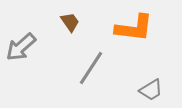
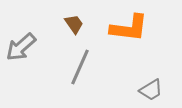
brown trapezoid: moved 4 px right, 2 px down
orange L-shape: moved 5 px left
gray line: moved 11 px left, 1 px up; rotated 9 degrees counterclockwise
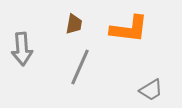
brown trapezoid: rotated 45 degrees clockwise
orange L-shape: moved 1 px down
gray arrow: moved 1 px right, 2 px down; rotated 52 degrees counterclockwise
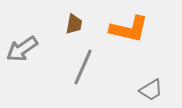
orange L-shape: rotated 6 degrees clockwise
gray arrow: rotated 60 degrees clockwise
gray line: moved 3 px right
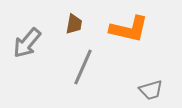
gray arrow: moved 5 px right, 6 px up; rotated 16 degrees counterclockwise
gray trapezoid: rotated 15 degrees clockwise
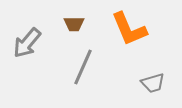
brown trapezoid: rotated 80 degrees clockwise
orange L-shape: rotated 54 degrees clockwise
gray trapezoid: moved 2 px right, 7 px up
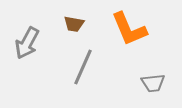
brown trapezoid: rotated 10 degrees clockwise
gray arrow: rotated 12 degrees counterclockwise
gray trapezoid: rotated 10 degrees clockwise
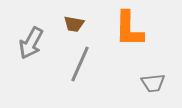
orange L-shape: rotated 24 degrees clockwise
gray arrow: moved 4 px right
gray line: moved 3 px left, 3 px up
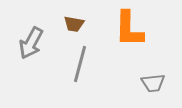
gray line: rotated 9 degrees counterclockwise
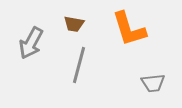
orange L-shape: rotated 18 degrees counterclockwise
gray line: moved 1 px left, 1 px down
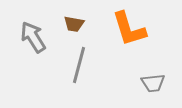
gray arrow: moved 2 px right, 6 px up; rotated 120 degrees clockwise
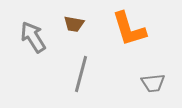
gray line: moved 2 px right, 9 px down
